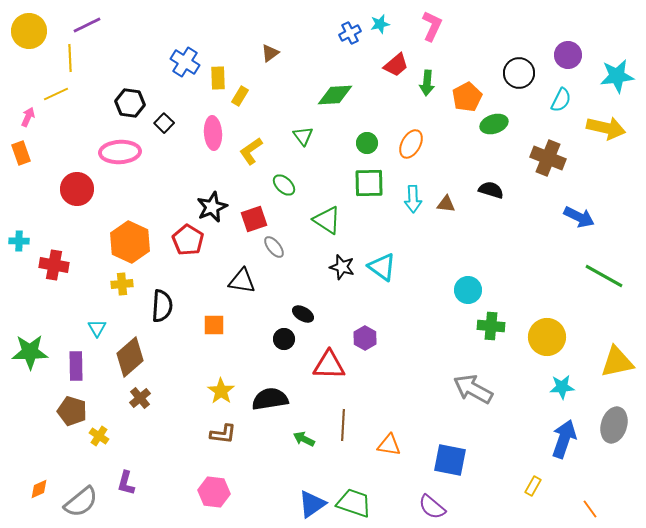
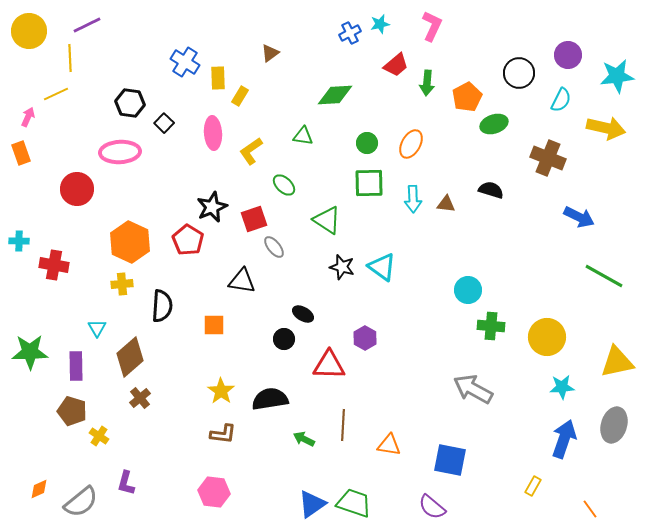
green triangle at (303, 136): rotated 45 degrees counterclockwise
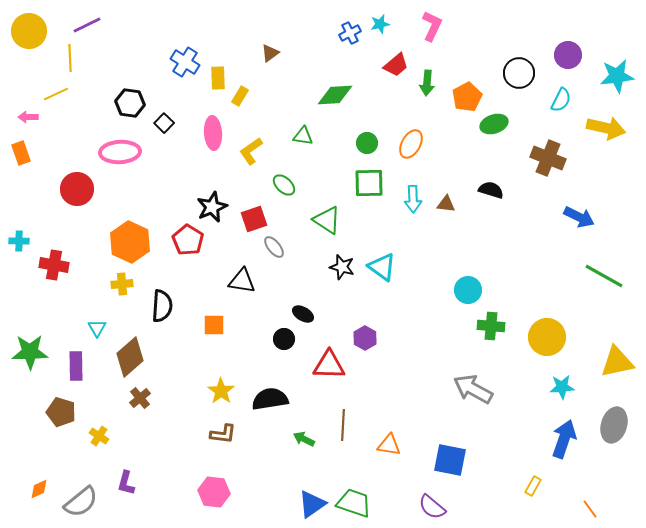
pink arrow at (28, 117): rotated 114 degrees counterclockwise
brown pentagon at (72, 411): moved 11 px left, 1 px down
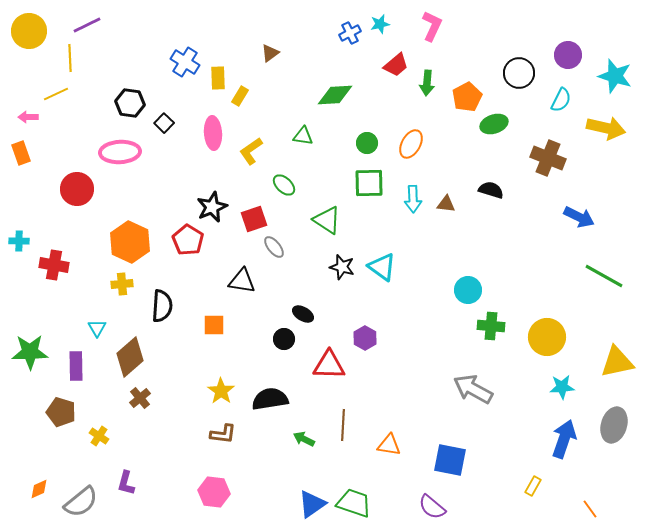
cyan star at (617, 76): moved 2 px left; rotated 24 degrees clockwise
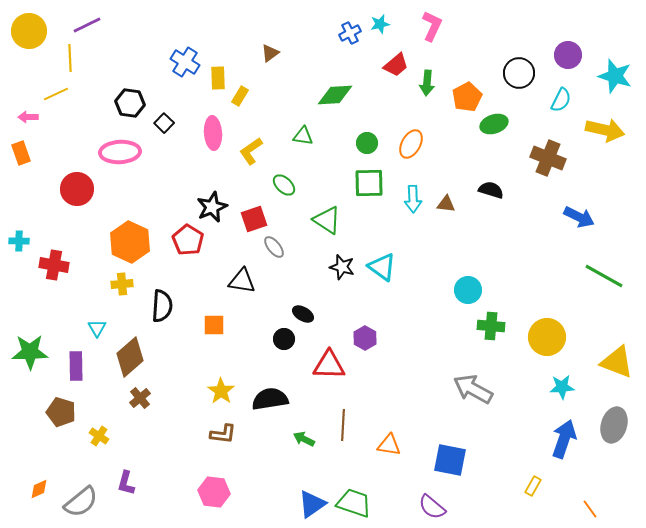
yellow arrow at (606, 128): moved 1 px left, 2 px down
yellow triangle at (617, 362): rotated 33 degrees clockwise
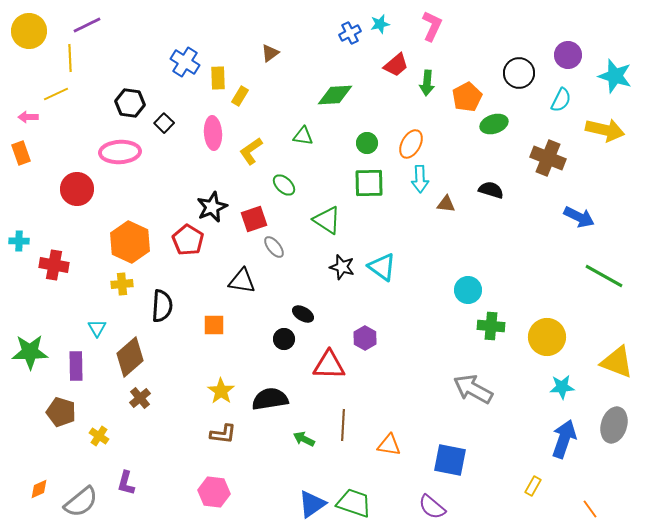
cyan arrow at (413, 199): moved 7 px right, 20 px up
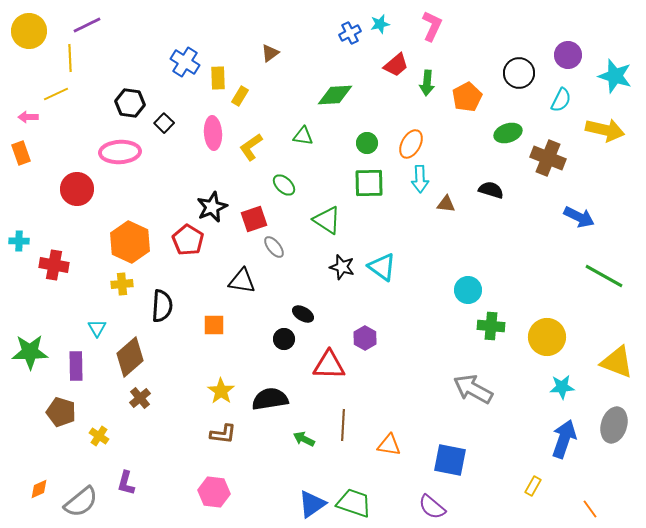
green ellipse at (494, 124): moved 14 px right, 9 px down
yellow L-shape at (251, 151): moved 4 px up
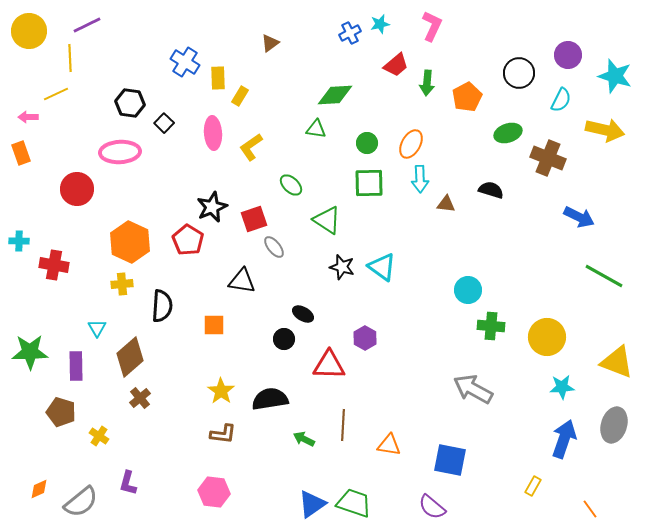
brown triangle at (270, 53): moved 10 px up
green triangle at (303, 136): moved 13 px right, 7 px up
green ellipse at (284, 185): moved 7 px right
purple L-shape at (126, 483): moved 2 px right
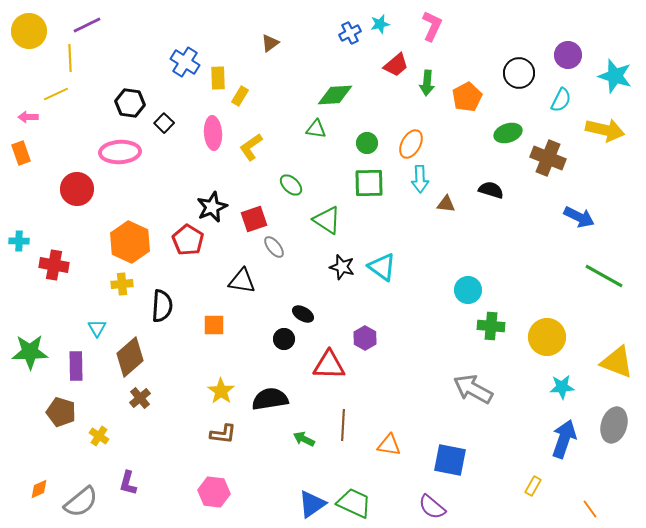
green trapezoid at (354, 503): rotated 6 degrees clockwise
